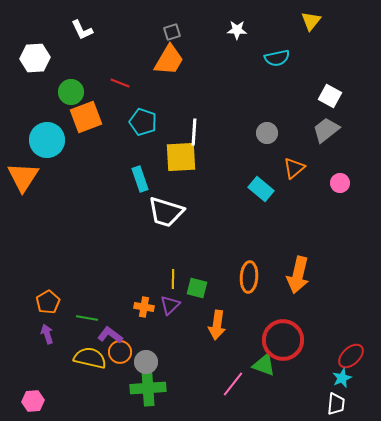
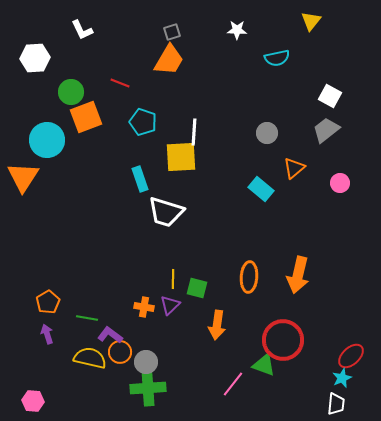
pink hexagon at (33, 401): rotated 10 degrees clockwise
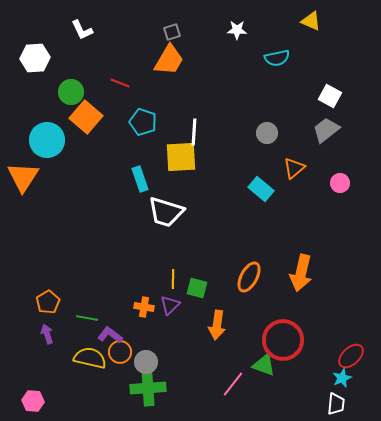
yellow triangle at (311, 21): rotated 45 degrees counterclockwise
orange square at (86, 117): rotated 28 degrees counterclockwise
orange arrow at (298, 275): moved 3 px right, 2 px up
orange ellipse at (249, 277): rotated 24 degrees clockwise
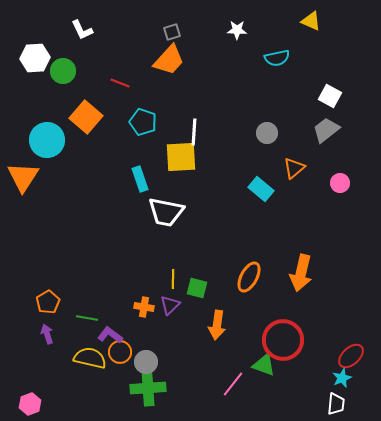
orange trapezoid at (169, 60): rotated 12 degrees clockwise
green circle at (71, 92): moved 8 px left, 21 px up
white trapezoid at (166, 212): rotated 6 degrees counterclockwise
pink hexagon at (33, 401): moved 3 px left, 3 px down; rotated 25 degrees counterclockwise
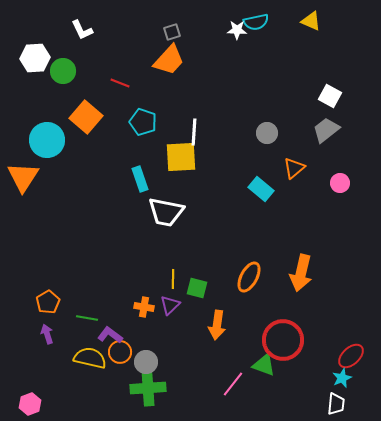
cyan semicircle at (277, 58): moved 21 px left, 36 px up
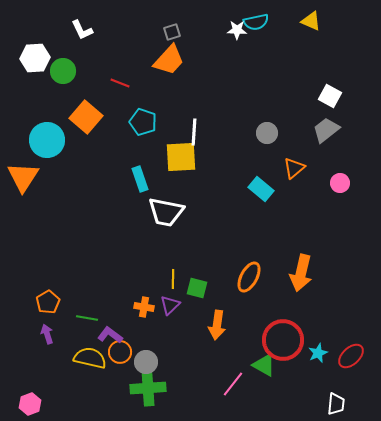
green triangle at (264, 365): rotated 10 degrees clockwise
cyan star at (342, 378): moved 24 px left, 25 px up
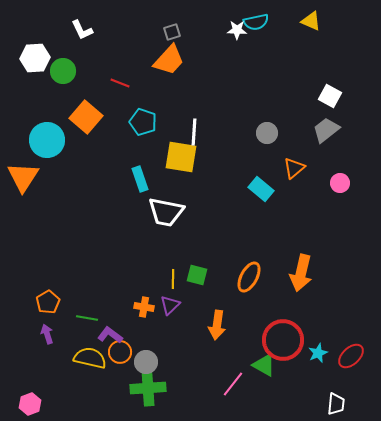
yellow square at (181, 157): rotated 12 degrees clockwise
green square at (197, 288): moved 13 px up
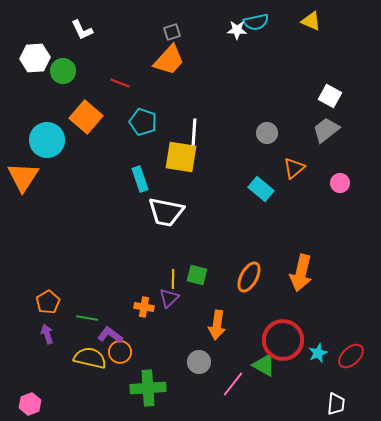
purple triangle at (170, 305): moved 1 px left, 7 px up
gray circle at (146, 362): moved 53 px right
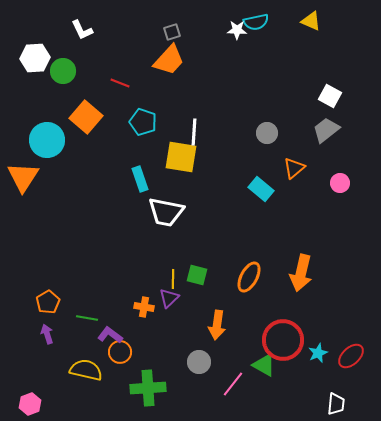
yellow semicircle at (90, 358): moved 4 px left, 12 px down
